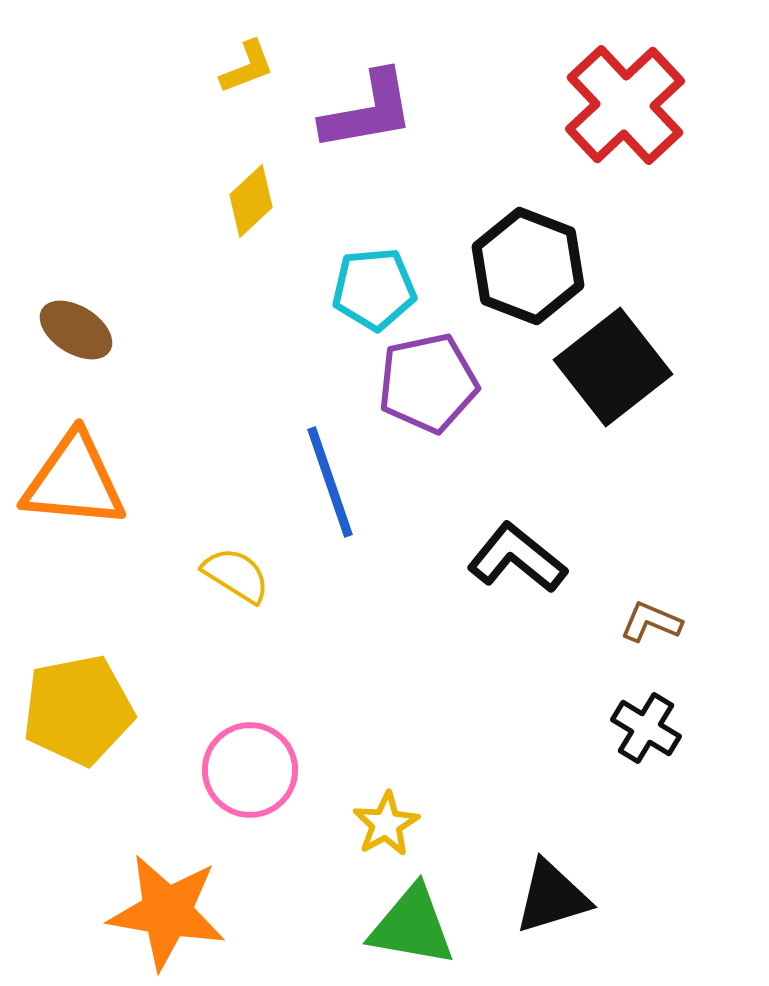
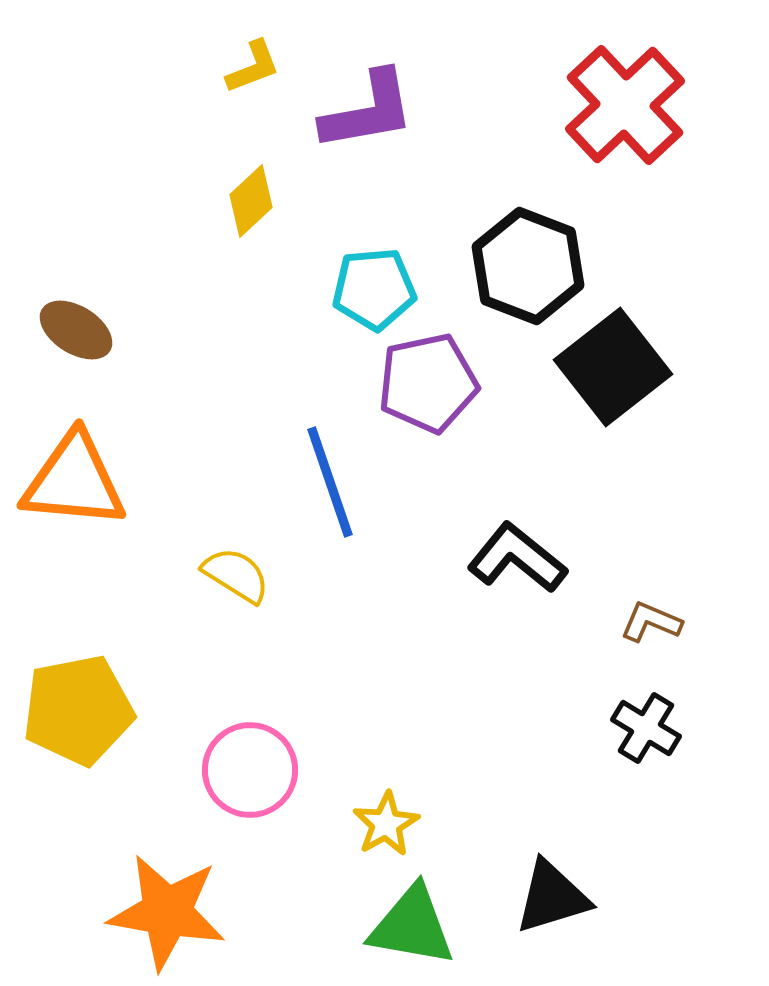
yellow L-shape: moved 6 px right
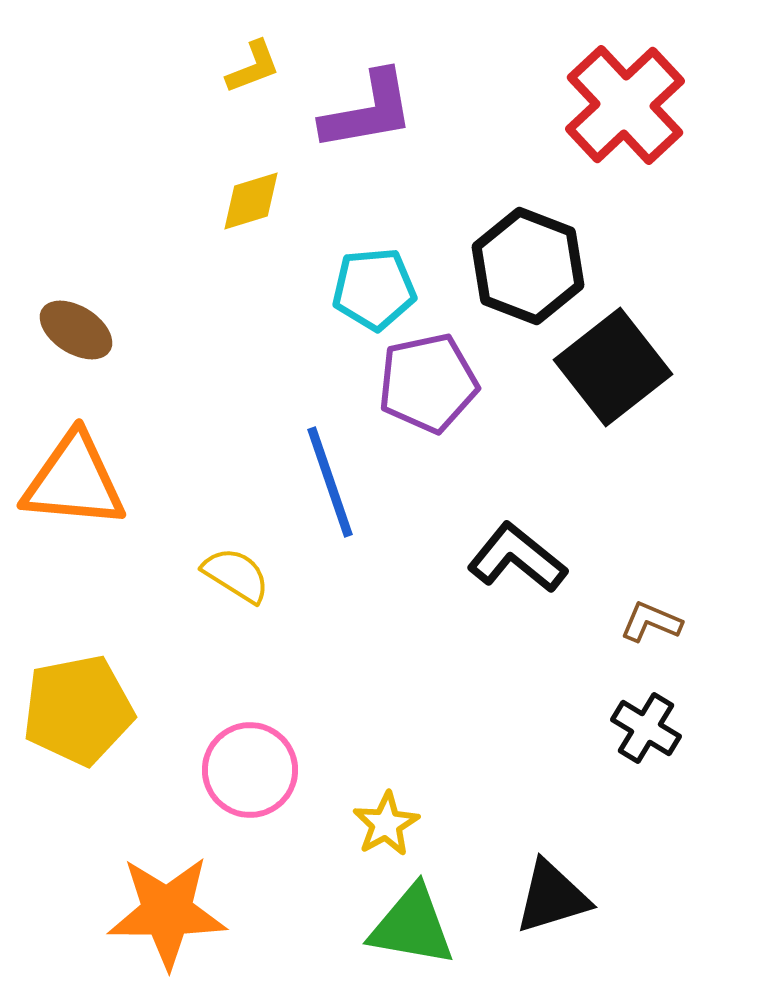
yellow diamond: rotated 26 degrees clockwise
orange star: rotated 10 degrees counterclockwise
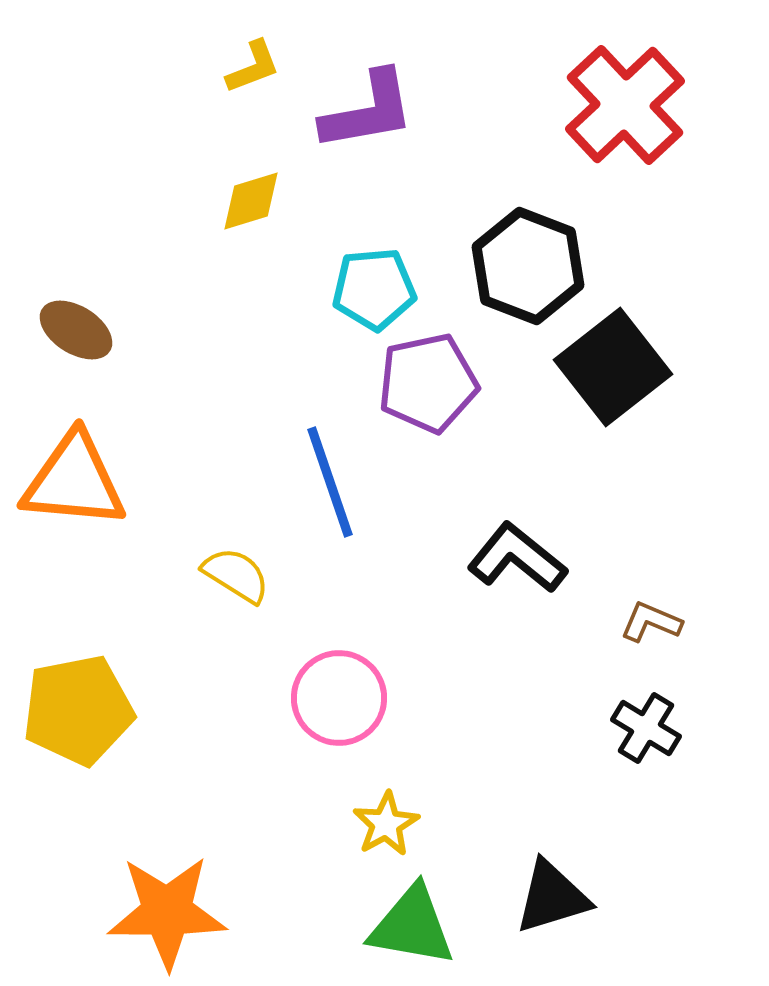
pink circle: moved 89 px right, 72 px up
